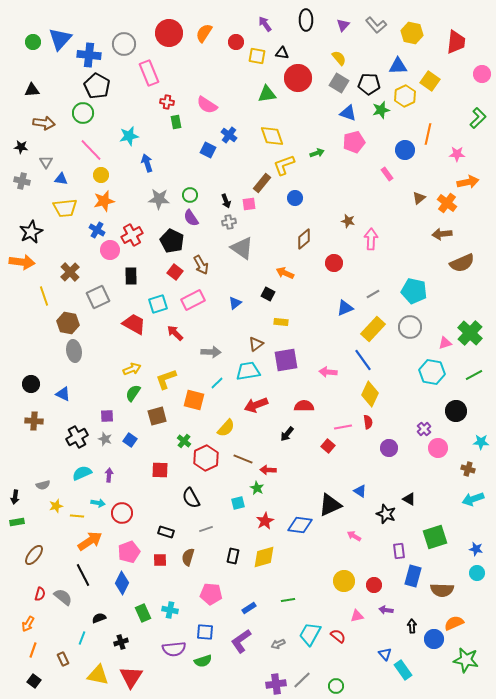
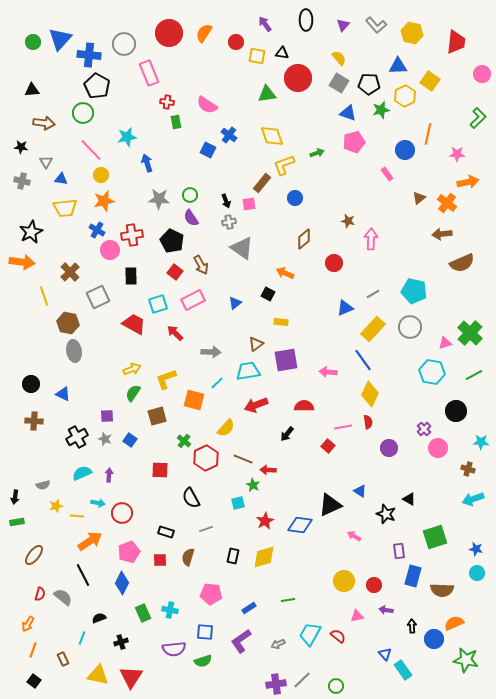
cyan star at (129, 136): moved 2 px left, 1 px down
red cross at (132, 235): rotated 20 degrees clockwise
green star at (257, 488): moved 4 px left, 3 px up
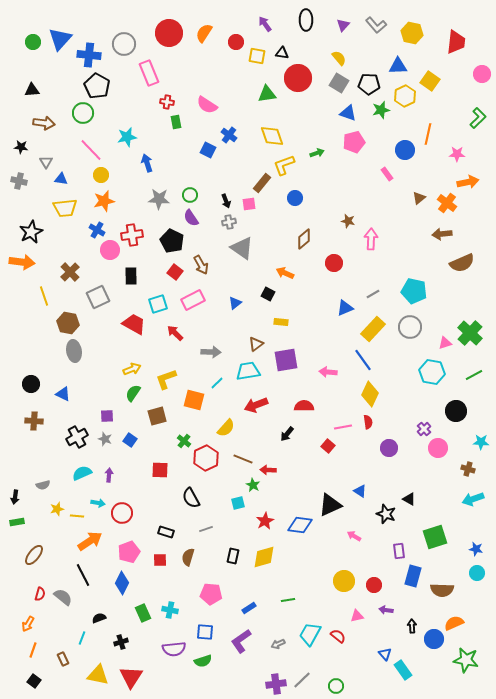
gray cross at (22, 181): moved 3 px left
yellow star at (56, 506): moved 1 px right, 3 px down
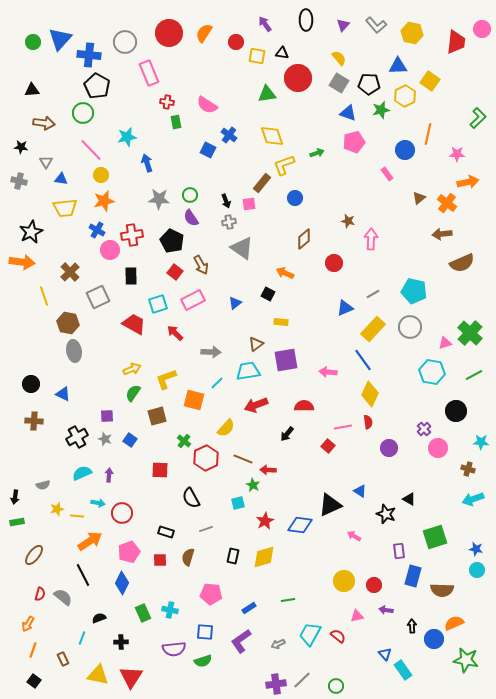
gray circle at (124, 44): moved 1 px right, 2 px up
pink circle at (482, 74): moved 45 px up
cyan circle at (477, 573): moved 3 px up
black cross at (121, 642): rotated 16 degrees clockwise
